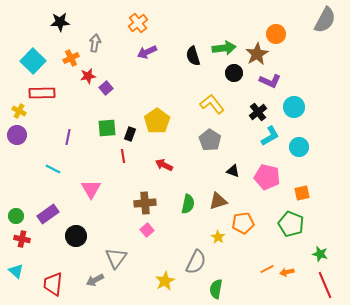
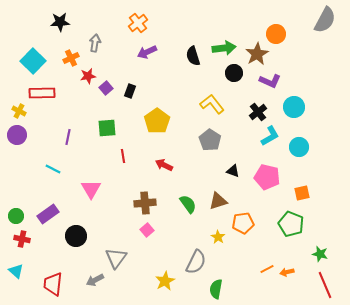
black rectangle at (130, 134): moved 43 px up
green semicircle at (188, 204): rotated 48 degrees counterclockwise
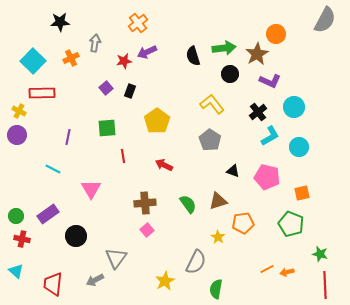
black circle at (234, 73): moved 4 px left, 1 px down
red star at (88, 76): moved 36 px right, 15 px up
red line at (325, 285): rotated 20 degrees clockwise
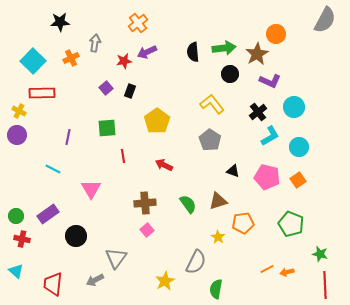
black semicircle at (193, 56): moved 4 px up; rotated 12 degrees clockwise
orange square at (302, 193): moved 4 px left, 13 px up; rotated 21 degrees counterclockwise
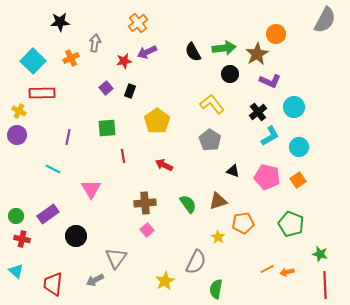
black semicircle at (193, 52): rotated 24 degrees counterclockwise
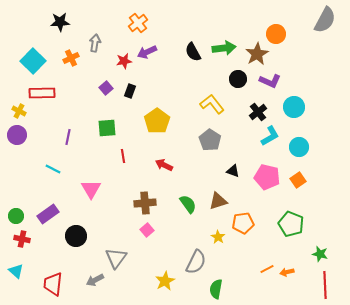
black circle at (230, 74): moved 8 px right, 5 px down
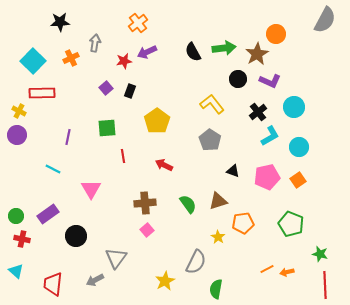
pink pentagon at (267, 177): rotated 25 degrees counterclockwise
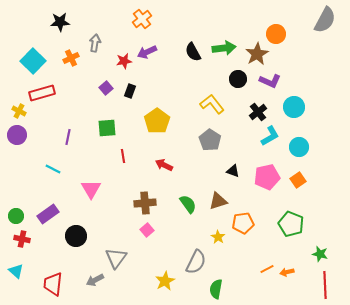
orange cross at (138, 23): moved 4 px right, 4 px up
red rectangle at (42, 93): rotated 15 degrees counterclockwise
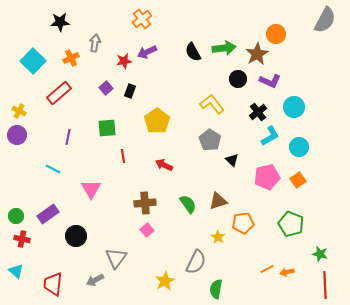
red rectangle at (42, 93): moved 17 px right; rotated 25 degrees counterclockwise
black triangle at (233, 171): moved 1 px left, 11 px up; rotated 24 degrees clockwise
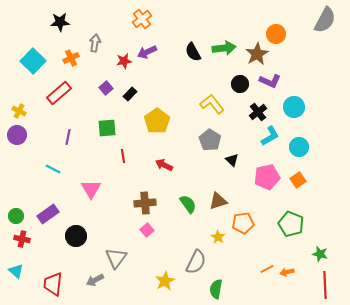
black circle at (238, 79): moved 2 px right, 5 px down
black rectangle at (130, 91): moved 3 px down; rotated 24 degrees clockwise
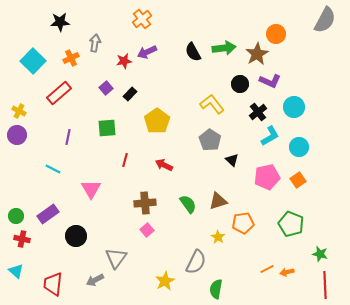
red line at (123, 156): moved 2 px right, 4 px down; rotated 24 degrees clockwise
